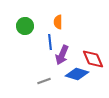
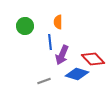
red diamond: rotated 20 degrees counterclockwise
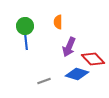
blue line: moved 24 px left
purple arrow: moved 7 px right, 8 px up
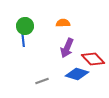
orange semicircle: moved 5 px right, 1 px down; rotated 88 degrees clockwise
blue line: moved 3 px left, 3 px up
purple arrow: moved 2 px left, 1 px down
gray line: moved 2 px left
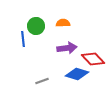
green circle: moved 11 px right
purple arrow: rotated 120 degrees counterclockwise
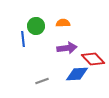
blue diamond: rotated 20 degrees counterclockwise
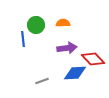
green circle: moved 1 px up
blue diamond: moved 2 px left, 1 px up
